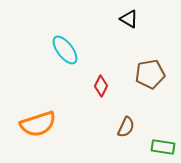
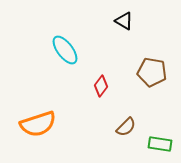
black triangle: moved 5 px left, 2 px down
brown pentagon: moved 2 px right, 2 px up; rotated 20 degrees clockwise
red diamond: rotated 10 degrees clockwise
brown semicircle: rotated 20 degrees clockwise
green rectangle: moved 3 px left, 3 px up
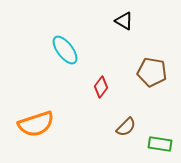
red diamond: moved 1 px down
orange semicircle: moved 2 px left
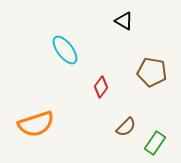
green rectangle: moved 5 px left, 1 px up; rotated 65 degrees counterclockwise
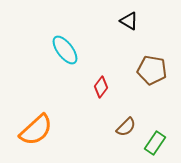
black triangle: moved 5 px right
brown pentagon: moved 2 px up
orange semicircle: moved 6 px down; rotated 24 degrees counterclockwise
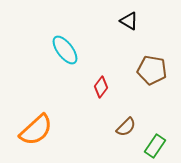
green rectangle: moved 3 px down
